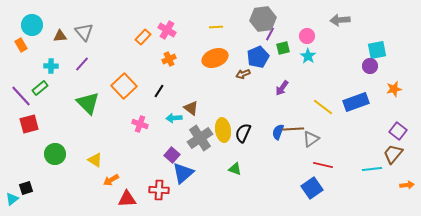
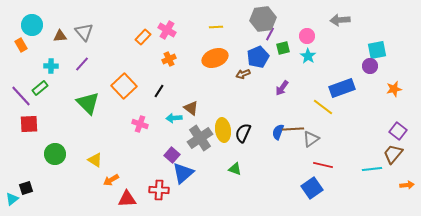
blue rectangle at (356, 102): moved 14 px left, 14 px up
red square at (29, 124): rotated 12 degrees clockwise
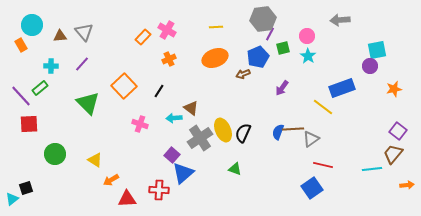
yellow ellipse at (223, 130): rotated 15 degrees counterclockwise
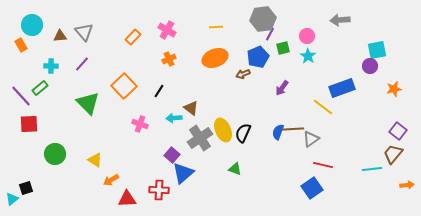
orange rectangle at (143, 37): moved 10 px left
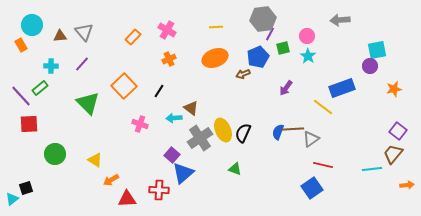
purple arrow at (282, 88): moved 4 px right
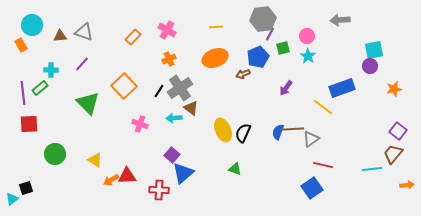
gray triangle at (84, 32): rotated 30 degrees counterclockwise
cyan square at (377, 50): moved 3 px left
cyan cross at (51, 66): moved 4 px down
purple line at (21, 96): moved 2 px right, 3 px up; rotated 35 degrees clockwise
gray cross at (200, 138): moved 20 px left, 50 px up
red triangle at (127, 199): moved 23 px up
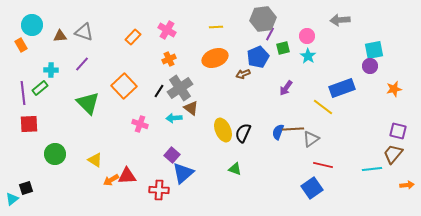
purple square at (398, 131): rotated 24 degrees counterclockwise
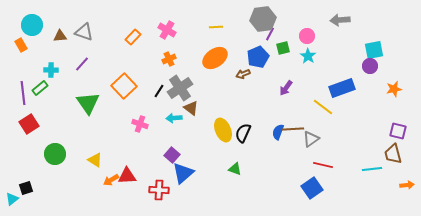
orange ellipse at (215, 58): rotated 15 degrees counterclockwise
green triangle at (88, 103): rotated 10 degrees clockwise
red square at (29, 124): rotated 30 degrees counterclockwise
brown trapezoid at (393, 154): rotated 55 degrees counterclockwise
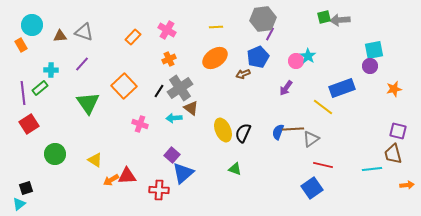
pink circle at (307, 36): moved 11 px left, 25 px down
green square at (283, 48): moved 41 px right, 31 px up
cyan triangle at (12, 199): moved 7 px right, 5 px down
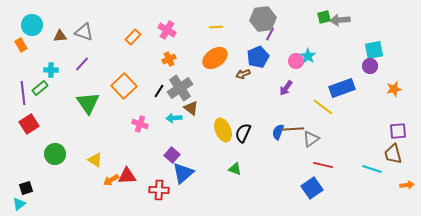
purple square at (398, 131): rotated 18 degrees counterclockwise
cyan line at (372, 169): rotated 24 degrees clockwise
